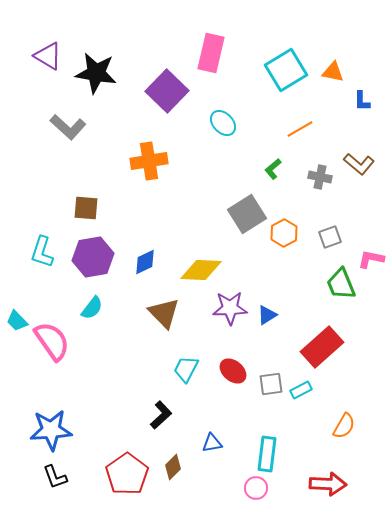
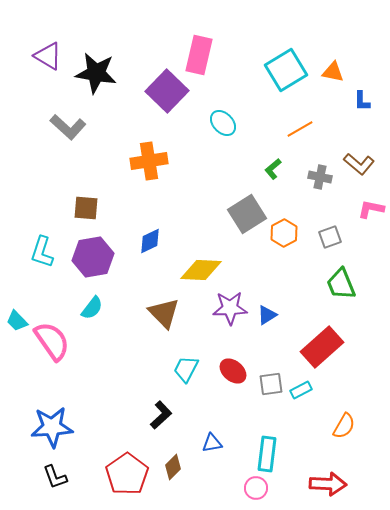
pink rectangle at (211, 53): moved 12 px left, 2 px down
pink L-shape at (371, 259): moved 50 px up
blue diamond at (145, 262): moved 5 px right, 21 px up
blue star at (51, 430): moved 1 px right, 3 px up
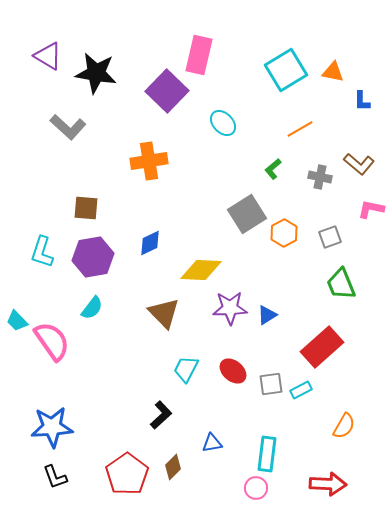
blue diamond at (150, 241): moved 2 px down
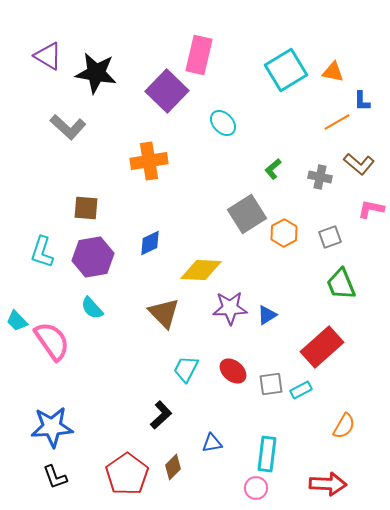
orange line at (300, 129): moved 37 px right, 7 px up
cyan semicircle at (92, 308): rotated 100 degrees clockwise
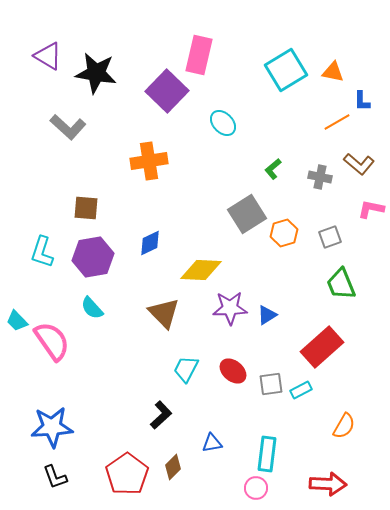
orange hexagon at (284, 233): rotated 12 degrees clockwise
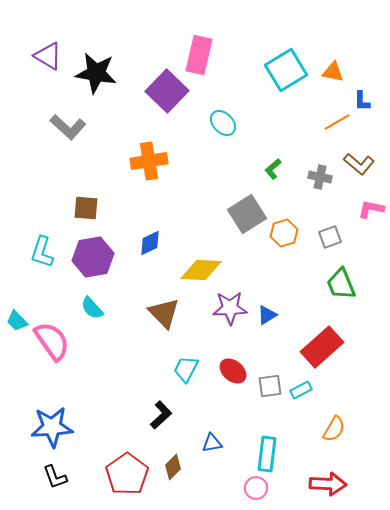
gray square at (271, 384): moved 1 px left, 2 px down
orange semicircle at (344, 426): moved 10 px left, 3 px down
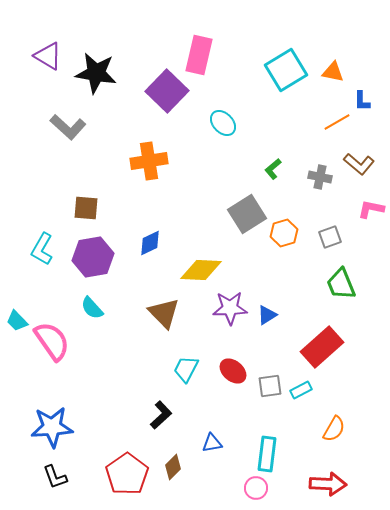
cyan L-shape at (42, 252): moved 3 px up; rotated 12 degrees clockwise
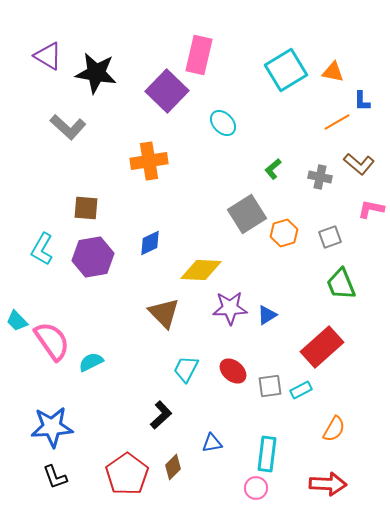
cyan semicircle at (92, 308): moved 1 px left, 54 px down; rotated 105 degrees clockwise
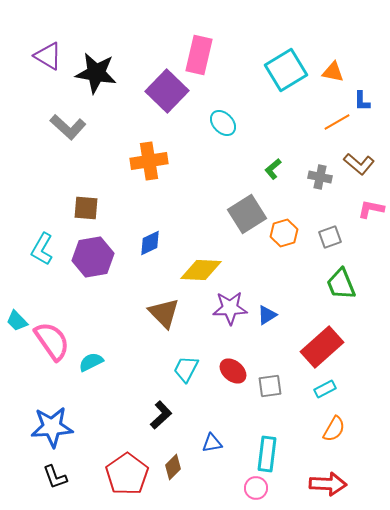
cyan rectangle at (301, 390): moved 24 px right, 1 px up
